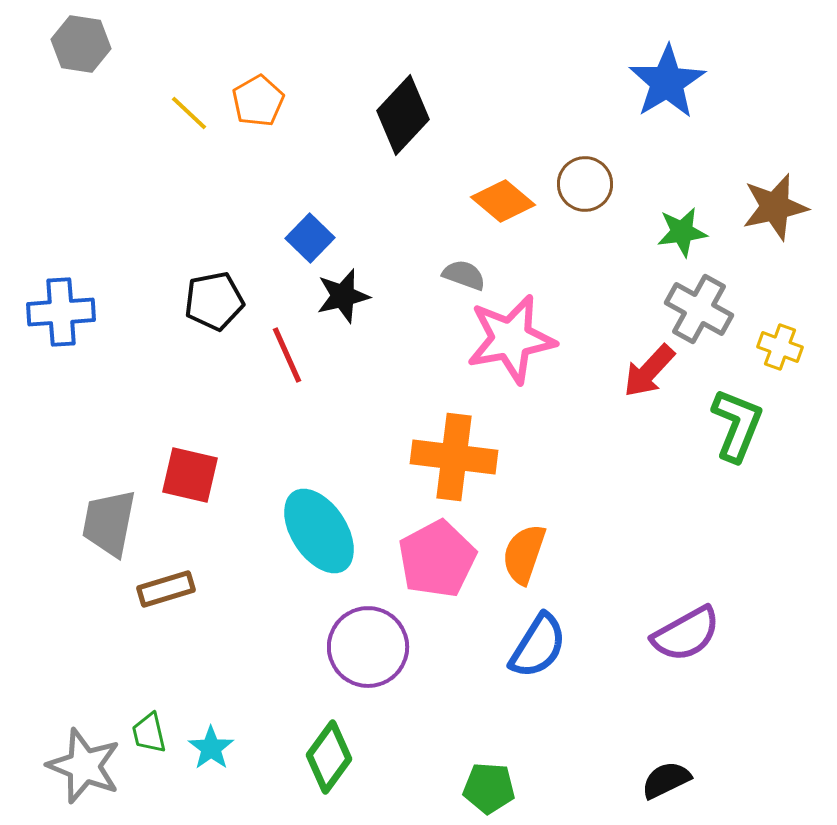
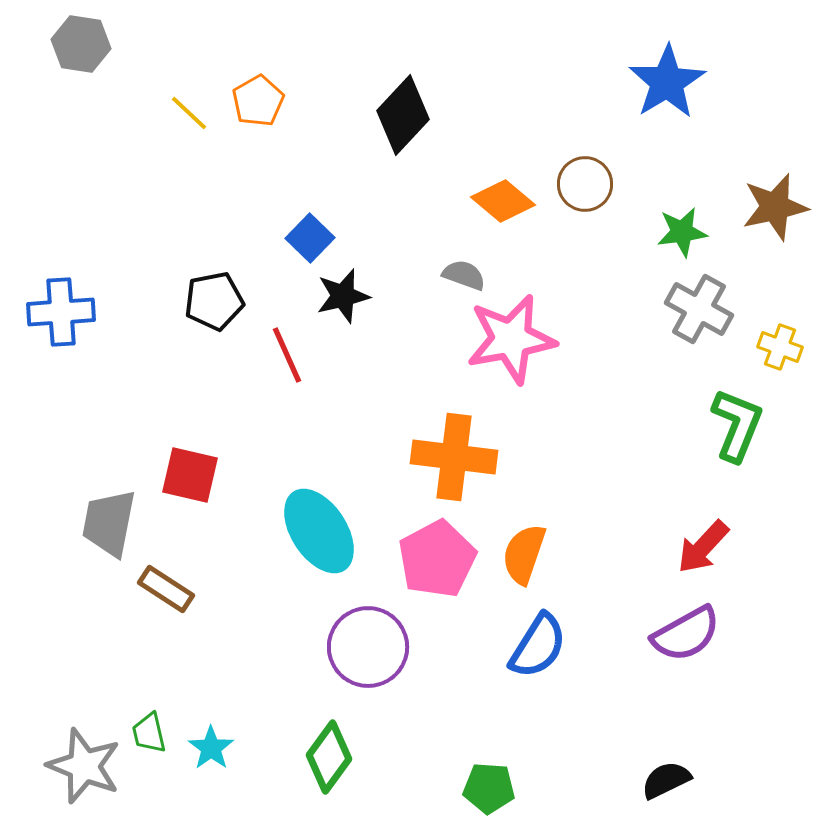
red arrow: moved 54 px right, 176 px down
brown rectangle: rotated 50 degrees clockwise
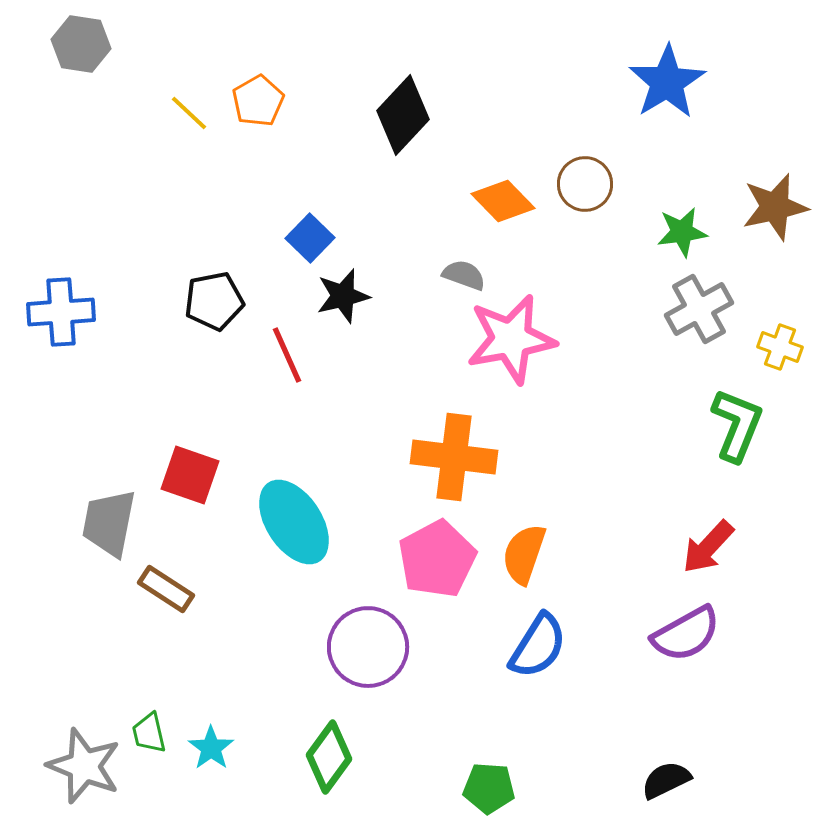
orange diamond: rotated 6 degrees clockwise
gray cross: rotated 32 degrees clockwise
red square: rotated 6 degrees clockwise
cyan ellipse: moved 25 px left, 9 px up
red arrow: moved 5 px right
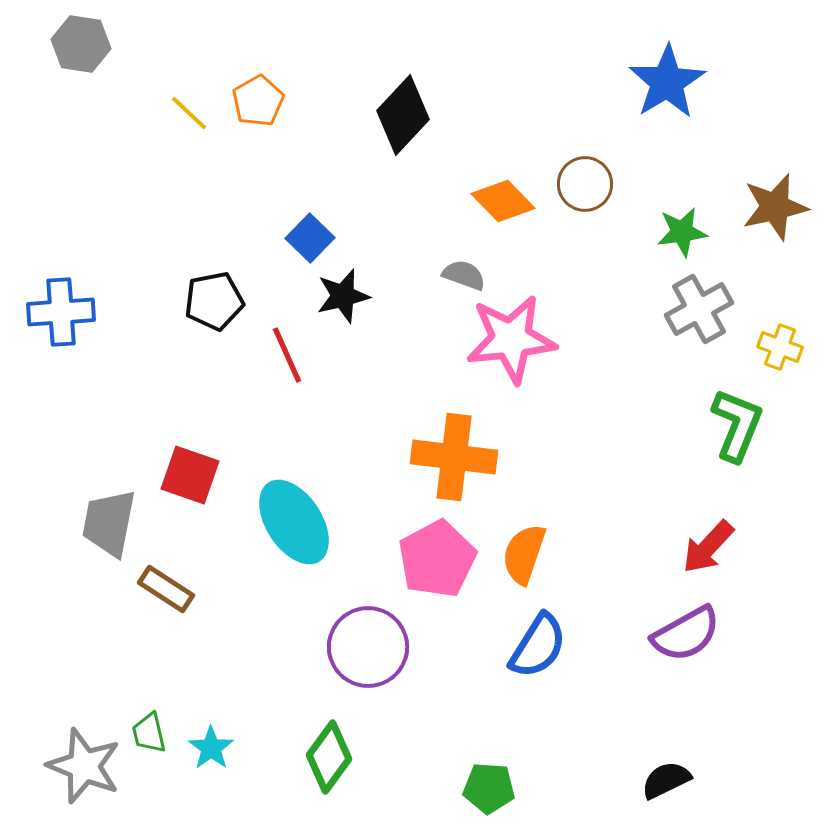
pink star: rotated 4 degrees clockwise
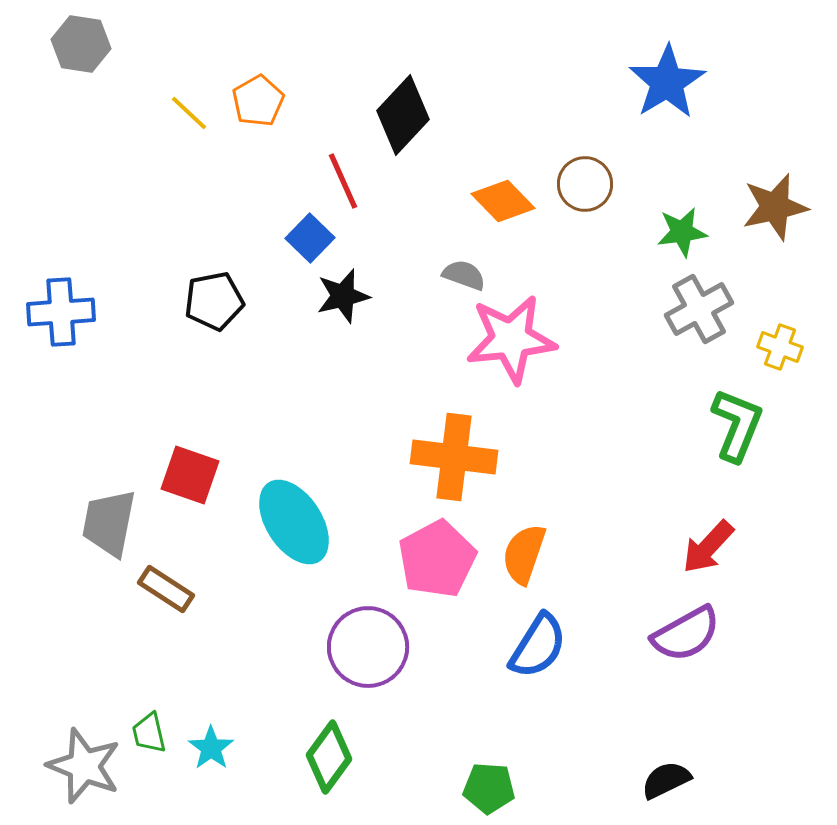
red line: moved 56 px right, 174 px up
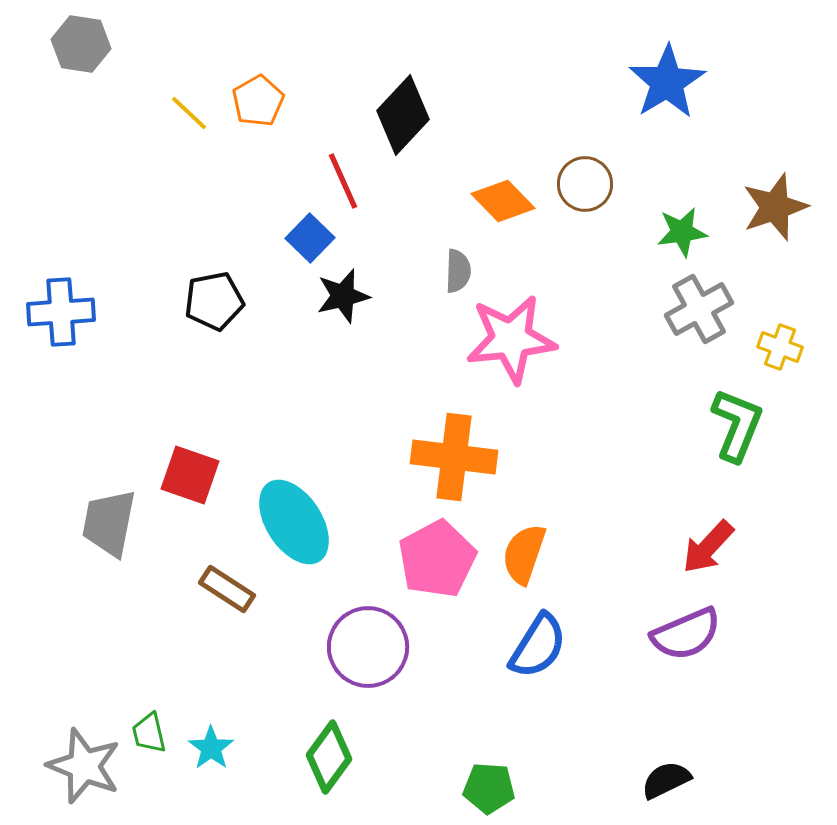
brown star: rotated 6 degrees counterclockwise
gray semicircle: moved 6 px left, 4 px up; rotated 72 degrees clockwise
brown rectangle: moved 61 px right
purple semicircle: rotated 6 degrees clockwise
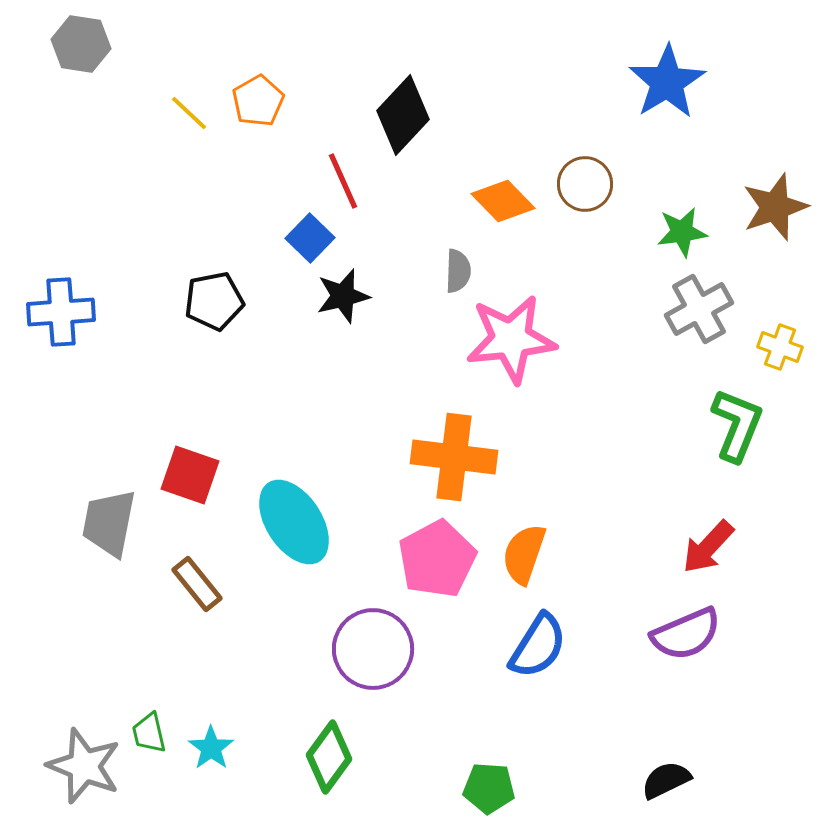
brown rectangle: moved 30 px left, 5 px up; rotated 18 degrees clockwise
purple circle: moved 5 px right, 2 px down
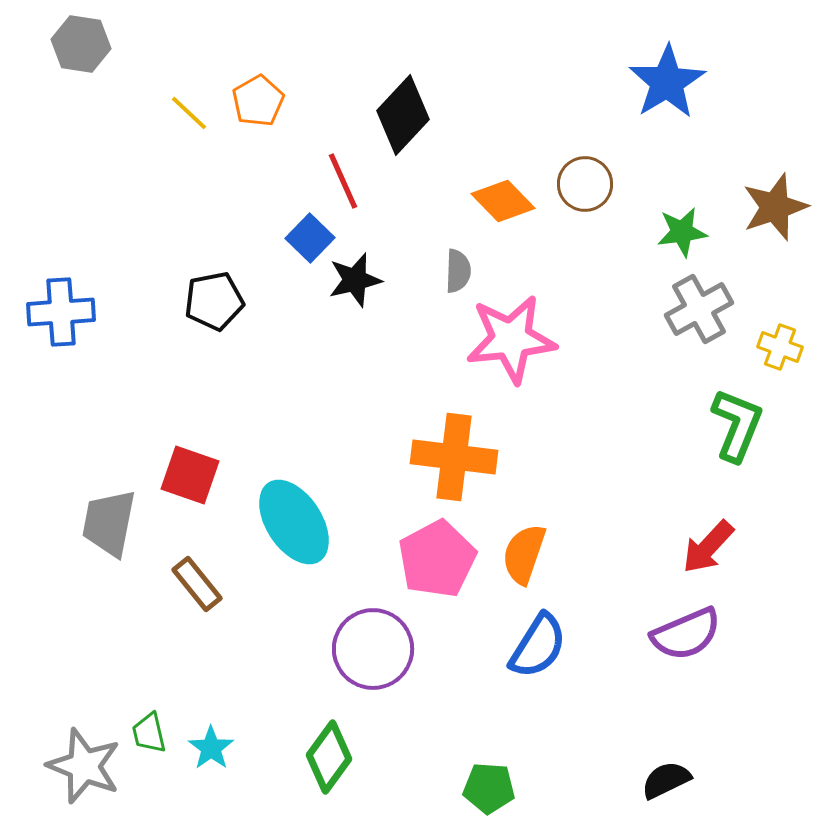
black star: moved 12 px right, 16 px up
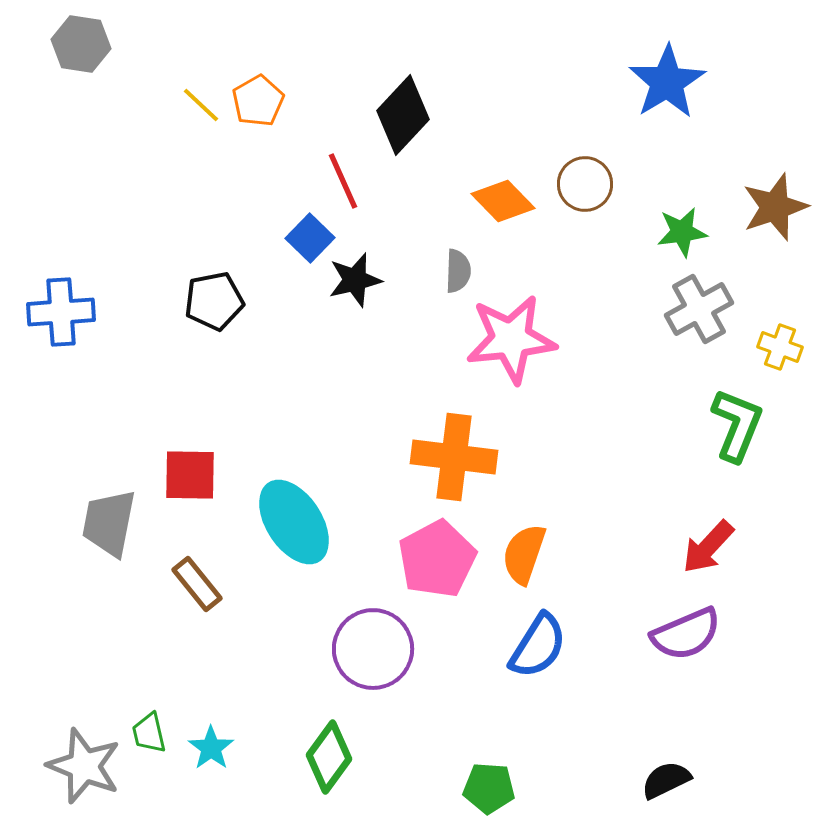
yellow line: moved 12 px right, 8 px up
red square: rotated 18 degrees counterclockwise
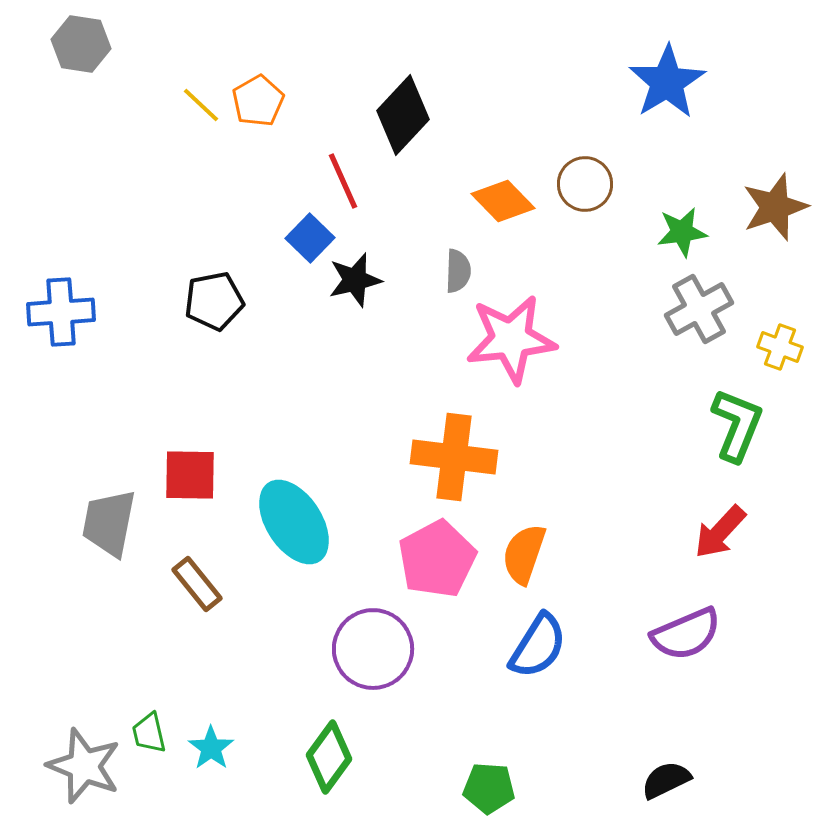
red arrow: moved 12 px right, 15 px up
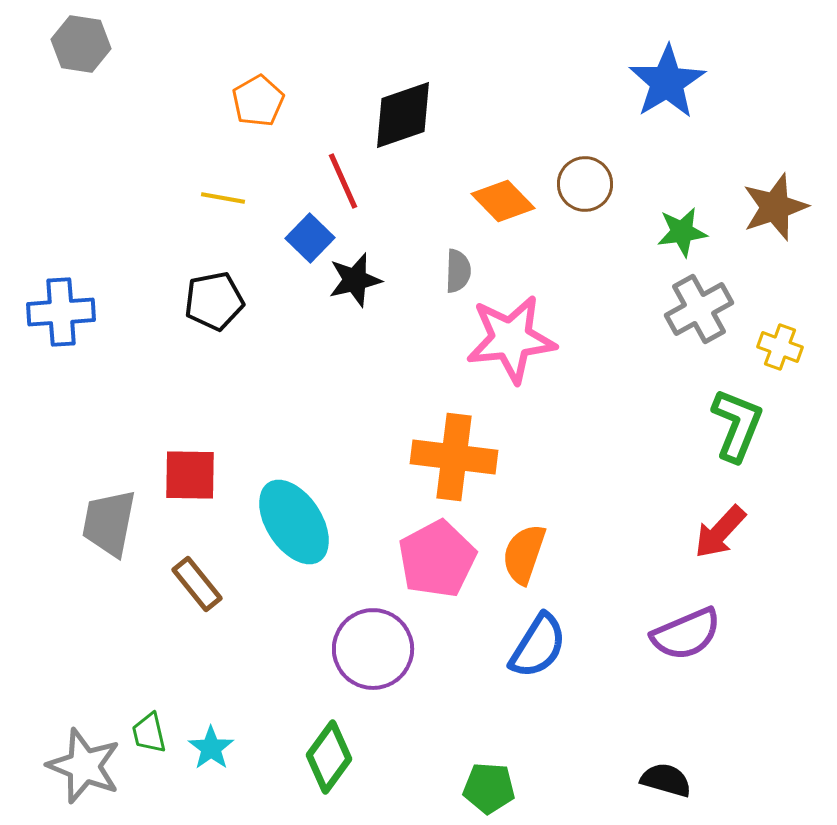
yellow line: moved 22 px right, 93 px down; rotated 33 degrees counterclockwise
black diamond: rotated 28 degrees clockwise
black semicircle: rotated 42 degrees clockwise
